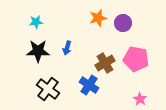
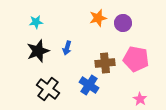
black star: rotated 20 degrees counterclockwise
brown cross: rotated 24 degrees clockwise
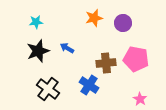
orange star: moved 4 px left
blue arrow: rotated 104 degrees clockwise
brown cross: moved 1 px right
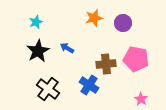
cyan star: rotated 16 degrees counterclockwise
black star: rotated 10 degrees counterclockwise
brown cross: moved 1 px down
pink star: moved 1 px right
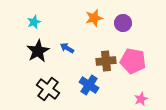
cyan star: moved 2 px left
pink pentagon: moved 3 px left, 2 px down
brown cross: moved 3 px up
pink star: rotated 16 degrees clockwise
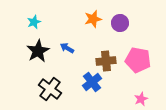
orange star: moved 1 px left, 1 px down
purple circle: moved 3 px left
pink pentagon: moved 5 px right, 1 px up
blue cross: moved 3 px right, 3 px up; rotated 18 degrees clockwise
black cross: moved 2 px right
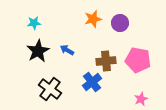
cyan star: moved 1 px down; rotated 16 degrees clockwise
blue arrow: moved 2 px down
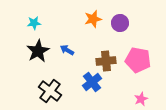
black cross: moved 2 px down
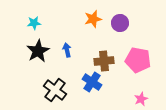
blue arrow: rotated 48 degrees clockwise
brown cross: moved 2 px left
blue cross: rotated 18 degrees counterclockwise
black cross: moved 5 px right, 1 px up
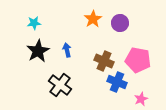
orange star: rotated 18 degrees counterclockwise
brown cross: rotated 30 degrees clockwise
blue cross: moved 25 px right; rotated 12 degrees counterclockwise
black cross: moved 5 px right, 5 px up
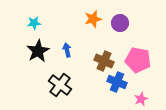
orange star: rotated 18 degrees clockwise
